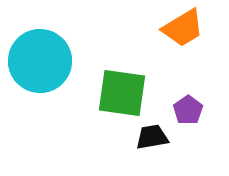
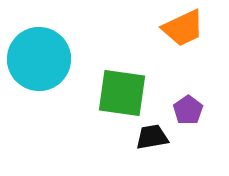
orange trapezoid: rotated 6 degrees clockwise
cyan circle: moved 1 px left, 2 px up
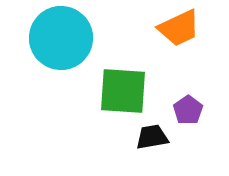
orange trapezoid: moved 4 px left
cyan circle: moved 22 px right, 21 px up
green square: moved 1 px right, 2 px up; rotated 4 degrees counterclockwise
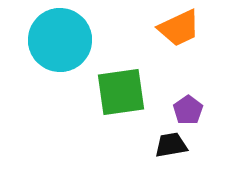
cyan circle: moved 1 px left, 2 px down
green square: moved 2 px left, 1 px down; rotated 12 degrees counterclockwise
black trapezoid: moved 19 px right, 8 px down
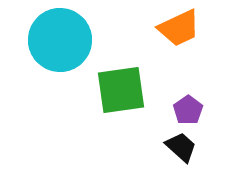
green square: moved 2 px up
black trapezoid: moved 10 px right, 2 px down; rotated 52 degrees clockwise
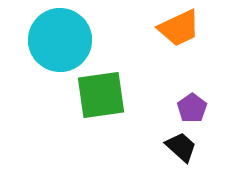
green square: moved 20 px left, 5 px down
purple pentagon: moved 4 px right, 2 px up
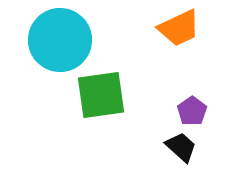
purple pentagon: moved 3 px down
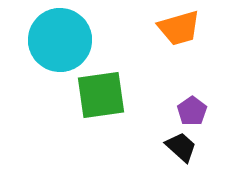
orange trapezoid: rotated 9 degrees clockwise
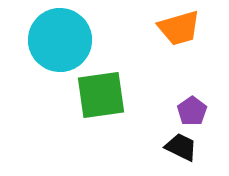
black trapezoid: rotated 16 degrees counterclockwise
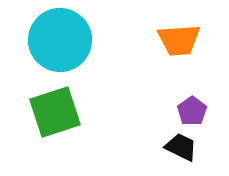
orange trapezoid: moved 12 px down; rotated 12 degrees clockwise
green square: moved 46 px left, 17 px down; rotated 10 degrees counterclockwise
